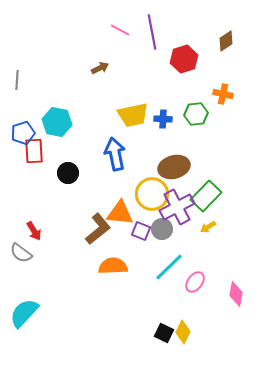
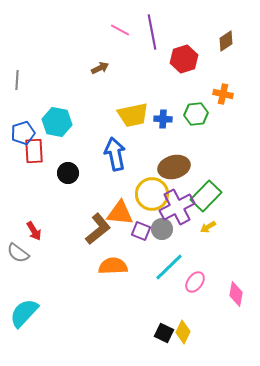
gray semicircle: moved 3 px left
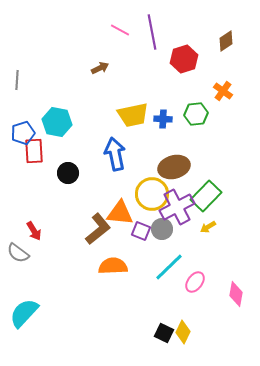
orange cross: moved 3 px up; rotated 24 degrees clockwise
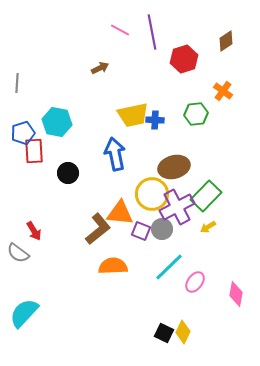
gray line: moved 3 px down
blue cross: moved 8 px left, 1 px down
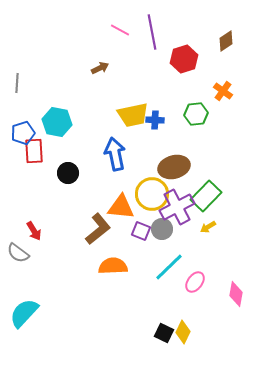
orange triangle: moved 1 px right, 6 px up
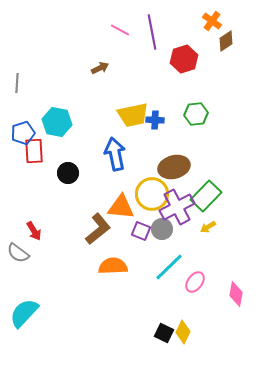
orange cross: moved 11 px left, 70 px up
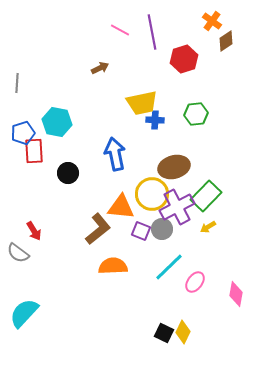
yellow trapezoid: moved 9 px right, 12 px up
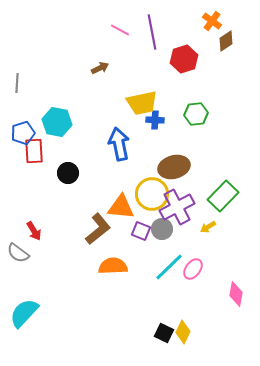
blue arrow: moved 4 px right, 10 px up
green rectangle: moved 17 px right
pink ellipse: moved 2 px left, 13 px up
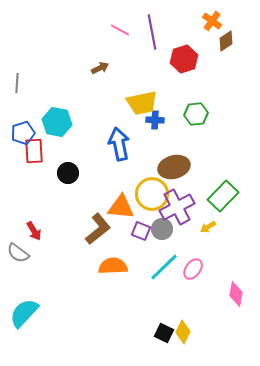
cyan line: moved 5 px left
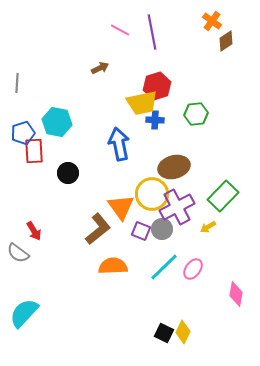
red hexagon: moved 27 px left, 27 px down
orange triangle: rotated 48 degrees clockwise
